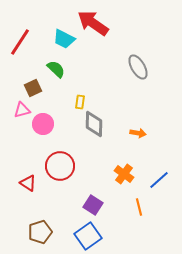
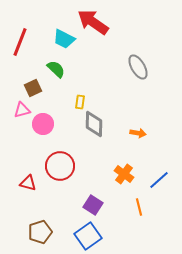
red arrow: moved 1 px up
red line: rotated 12 degrees counterclockwise
red triangle: rotated 18 degrees counterclockwise
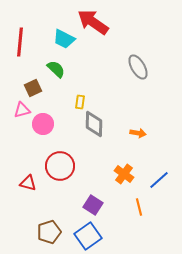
red line: rotated 16 degrees counterclockwise
brown pentagon: moved 9 px right
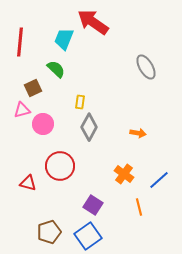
cyan trapezoid: rotated 85 degrees clockwise
gray ellipse: moved 8 px right
gray diamond: moved 5 px left, 3 px down; rotated 28 degrees clockwise
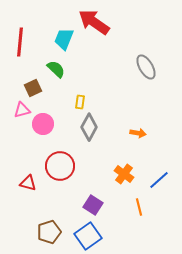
red arrow: moved 1 px right
